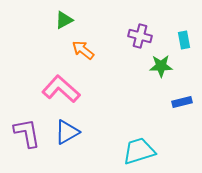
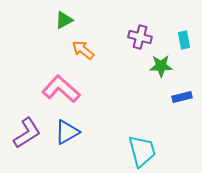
purple cross: moved 1 px down
blue rectangle: moved 5 px up
purple L-shape: rotated 68 degrees clockwise
cyan trapezoid: moved 3 px right; rotated 92 degrees clockwise
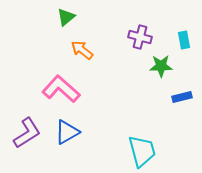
green triangle: moved 2 px right, 3 px up; rotated 12 degrees counterclockwise
orange arrow: moved 1 px left
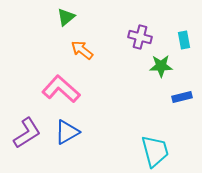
cyan trapezoid: moved 13 px right
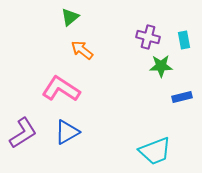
green triangle: moved 4 px right
purple cross: moved 8 px right
pink L-shape: rotated 9 degrees counterclockwise
purple L-shape: moved 4 px left
cyan trapezoid: rotated 84 degrees clockwise
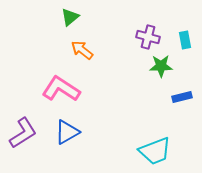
cyan rectangle: moved 1 px right
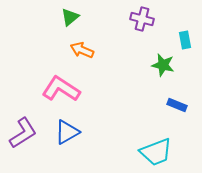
purple cross: moved 6 px left, 18 px up
orange arrow: rotated 15 degrees counterclockwise
green star: moved 2 px right, 1 px up; rotated 15 degrees clockwise
blue rectangle: moved 5 px left, 8 px down; rotated 36 degrees clockwise
cyan trapezoid: moved 1 px right, 1 px down
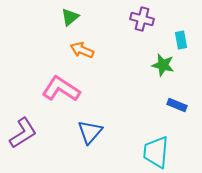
cyan rectangle: moved 4 px left
blue triangle: moved 23 px right; rotated 20 degrees counterclockwise
cyan trapezoid: rotated 116 degrees clockwise
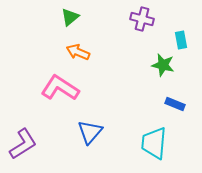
orange arrow: moved 4 px left, 2 px down
pink L-shape: moved 1 px left, 1 px up
blue rectangle: moved 2 px left, 1 px up
purple L-shape: moved 11 px down
cyan trapezoid: moved 2 px left, 9 px up
